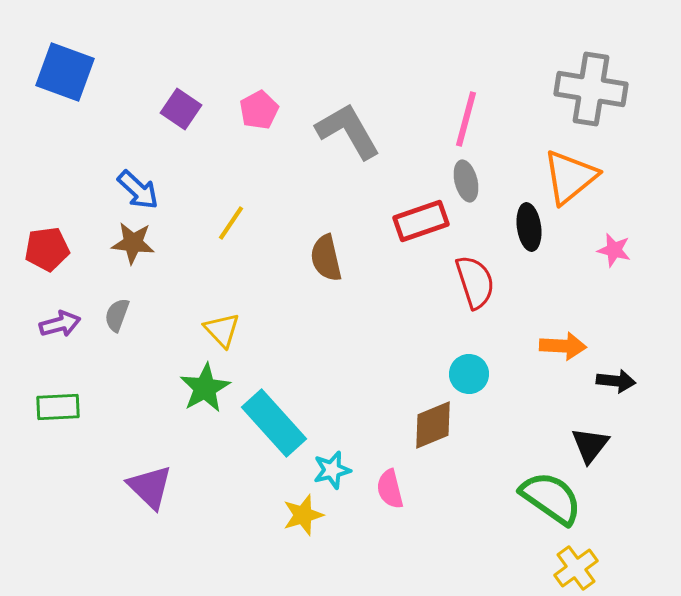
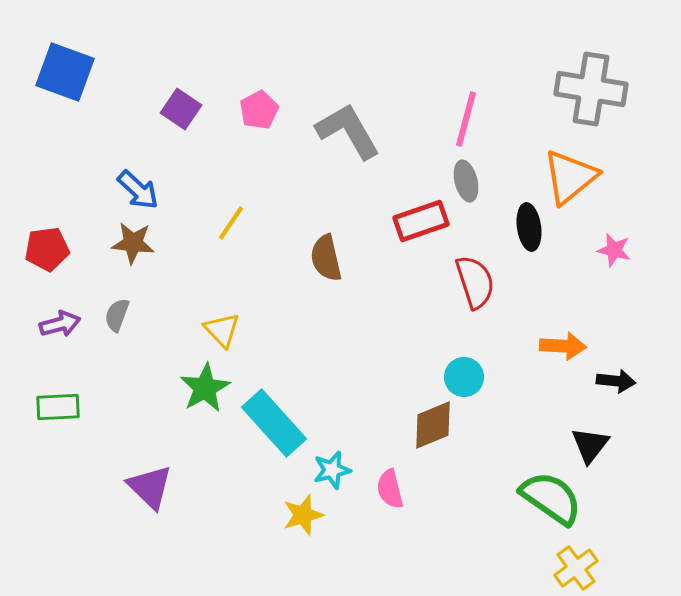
cyan circle: moved 5 px left, 3 px down
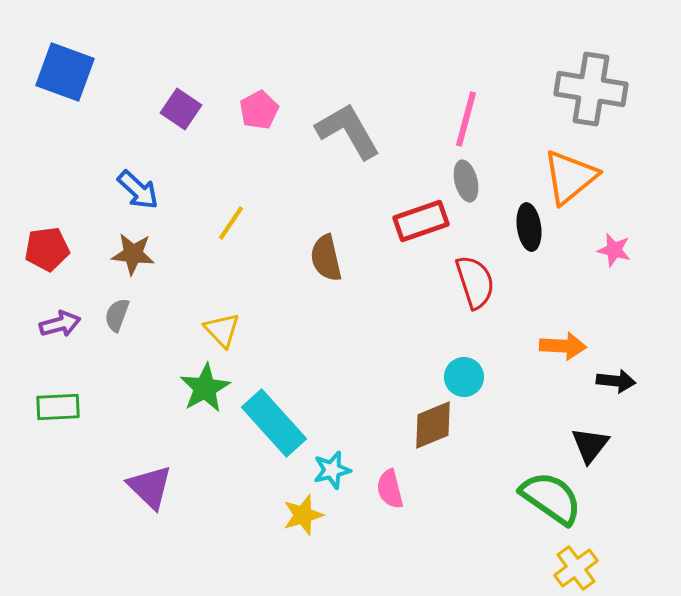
brown star: moved 11 px down
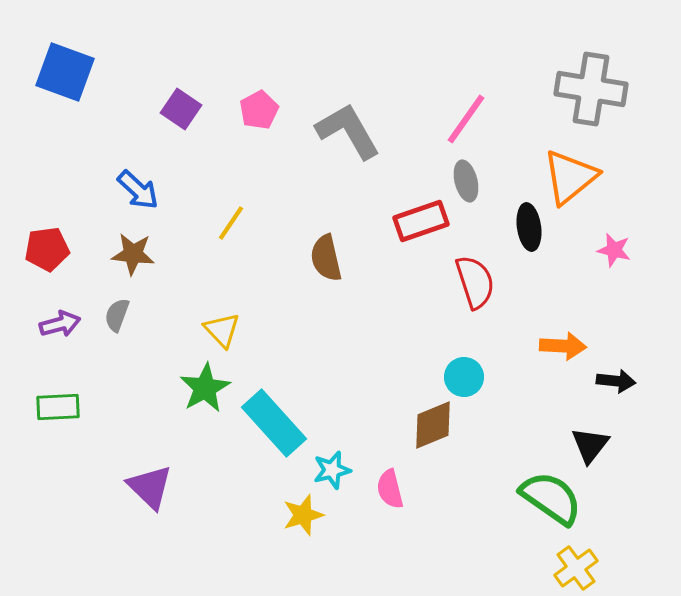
pink line: rotated 20 degrees clockwise
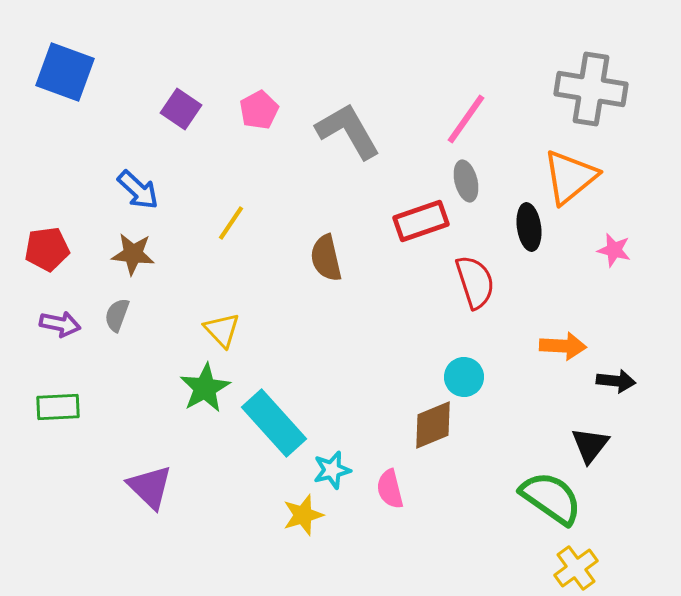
purple arrow: rotated 27 degrees clockwise
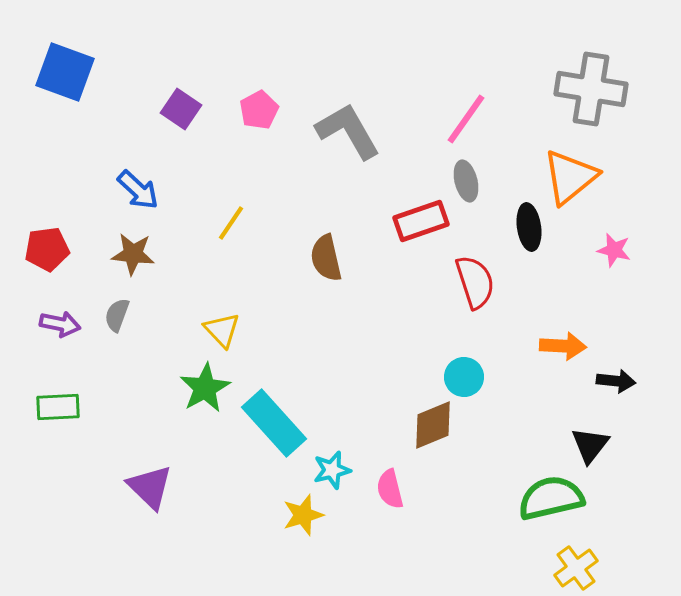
green semicircle: rotated 48 degrees counterclockwise
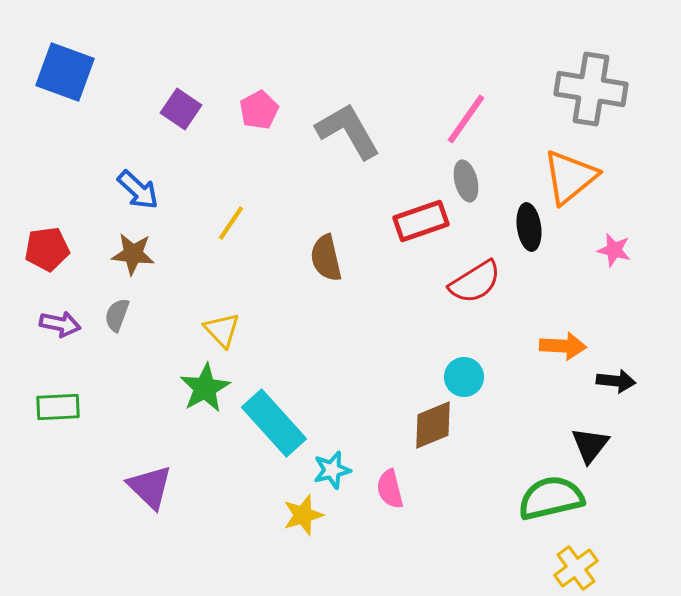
red semicircle: rotated 76 degrees clockwise
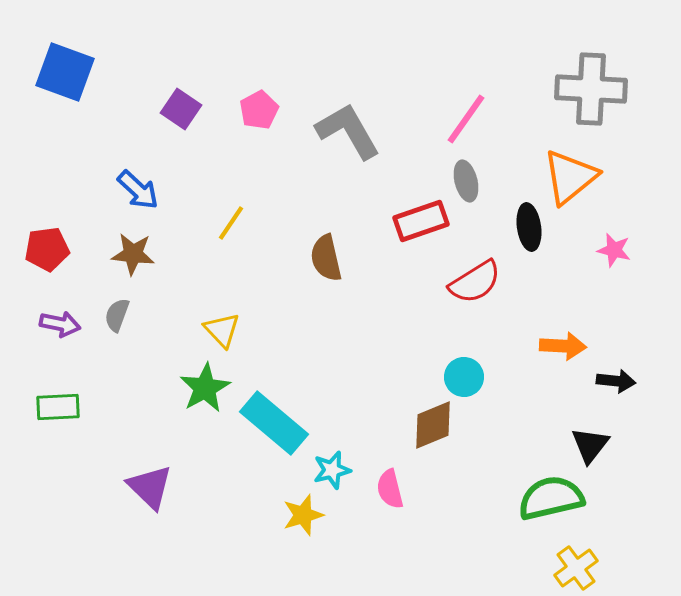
gray cross: rotated 6 degrees counterclockwise
cyan rectangle: rotated 8 degrees counterclockwise
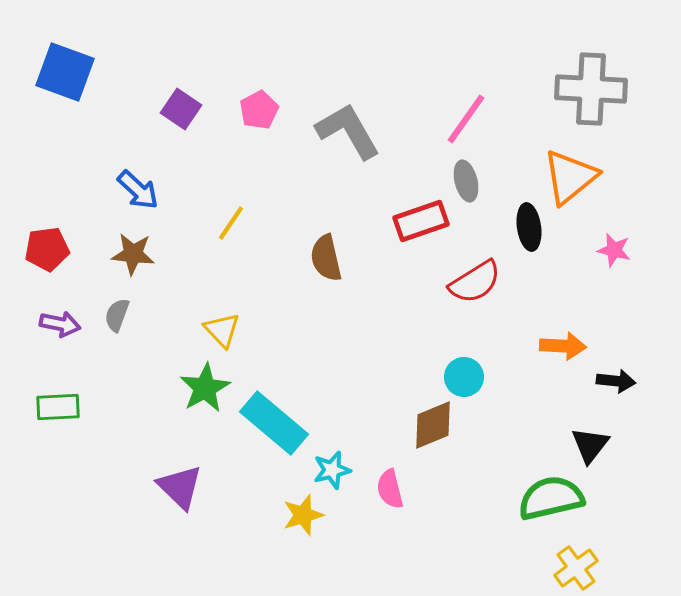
purple triangle: moved 30 px right
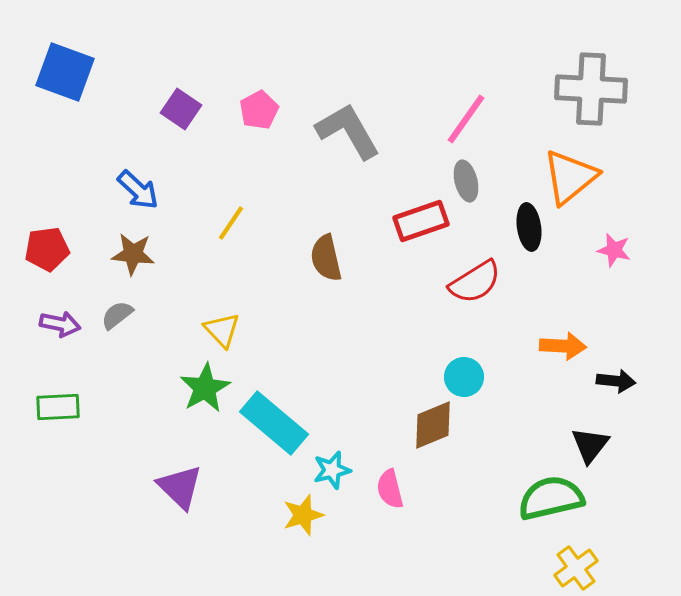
gray semicircle: rotated 32 degrees clockwise
